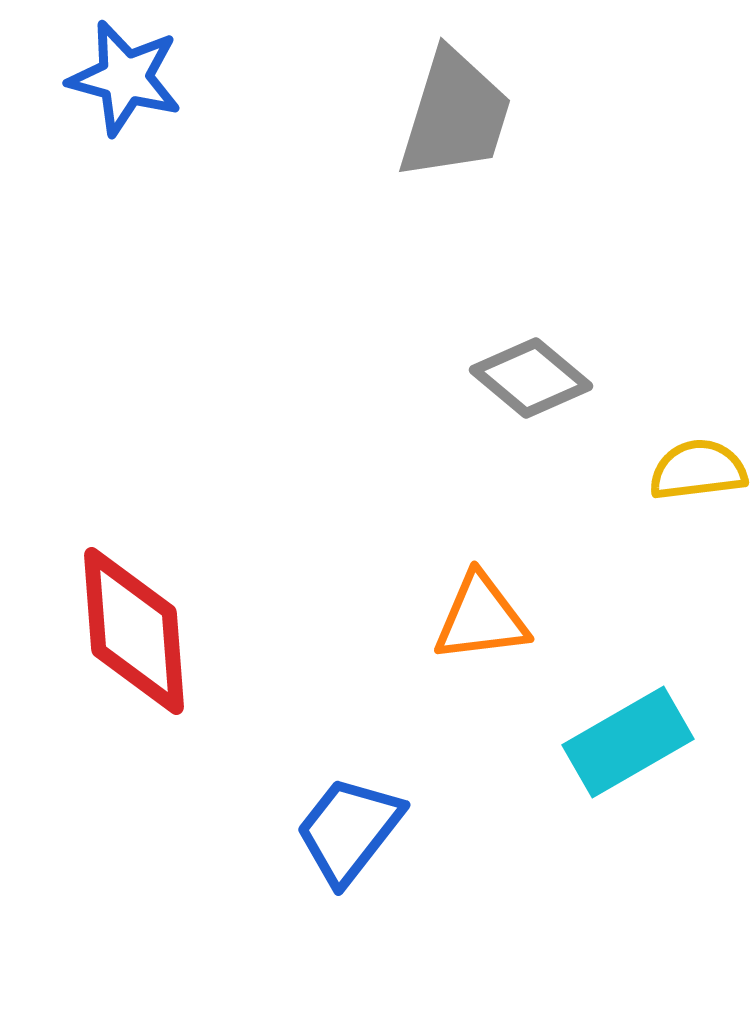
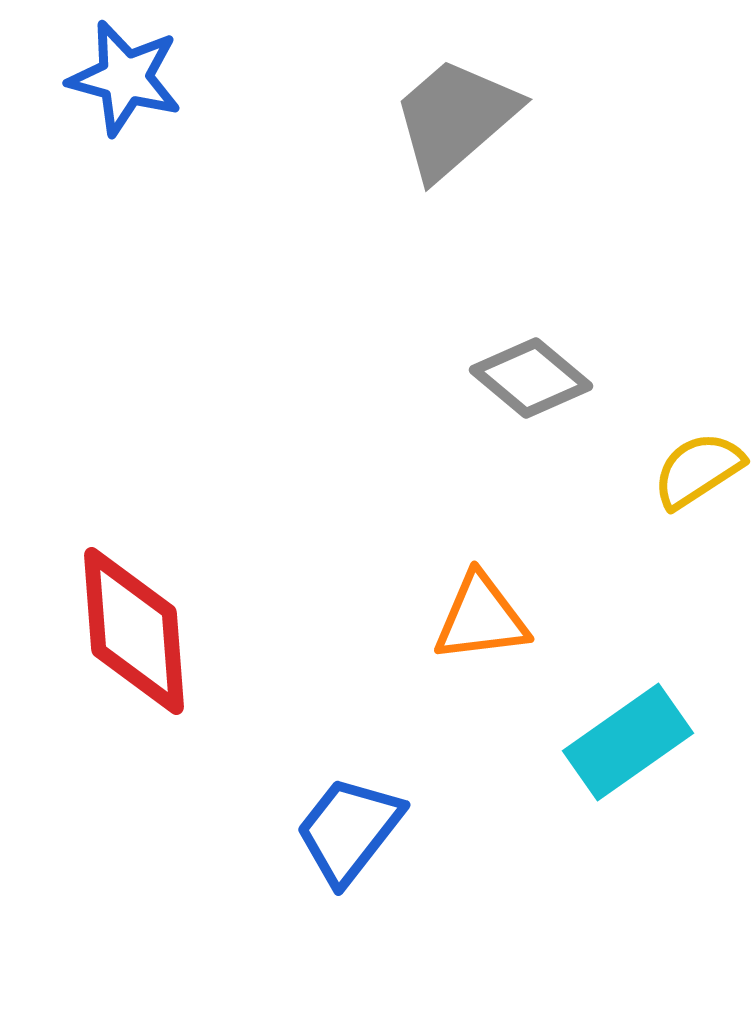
gray trapezoid: moved 3 px down; rotated 148 degrees counterclockwise
yellow semicircle: rotated 26 degrees counterclockwise
cyan rectangle: rotated 5 degrees counterclockwise
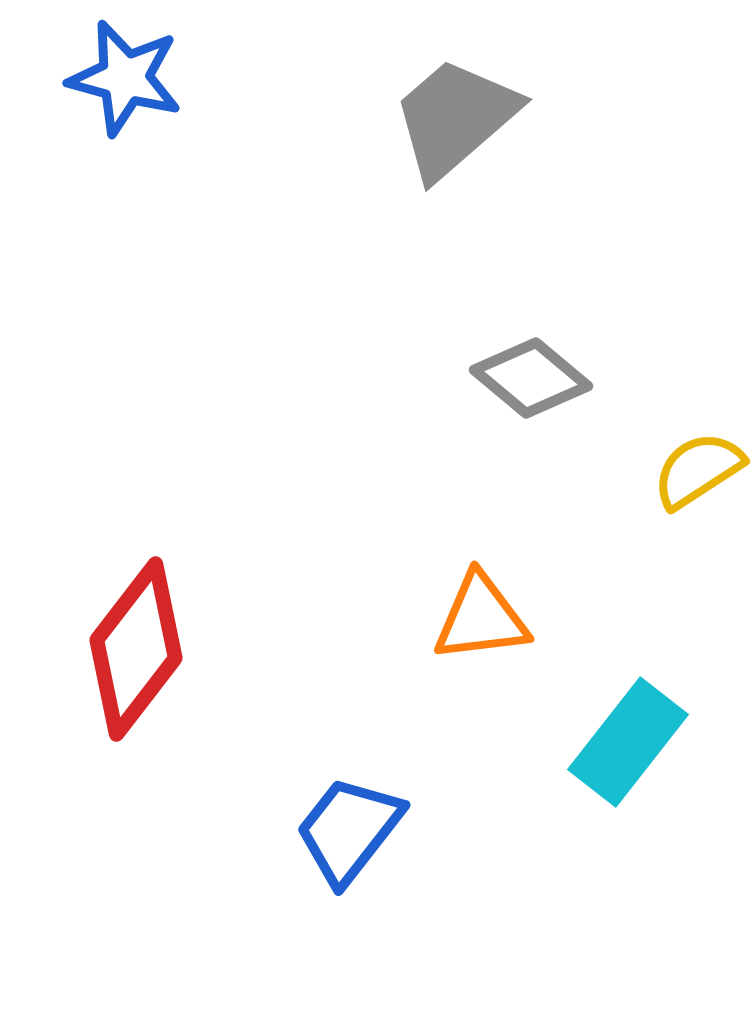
red diamond: moved 2 px right, 18 px down; rotated 42 degrees clockwise
cyan rectangle: rotated 17 degrees counterclockwise
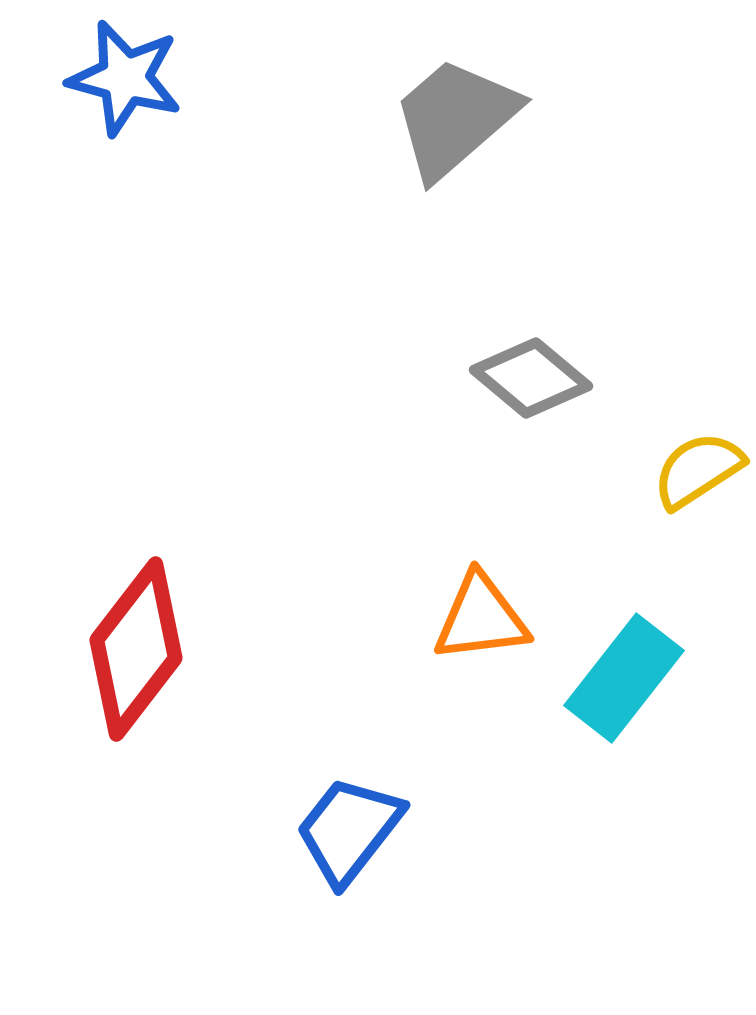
cyan rectangle: moved 4 px left, 64 px up
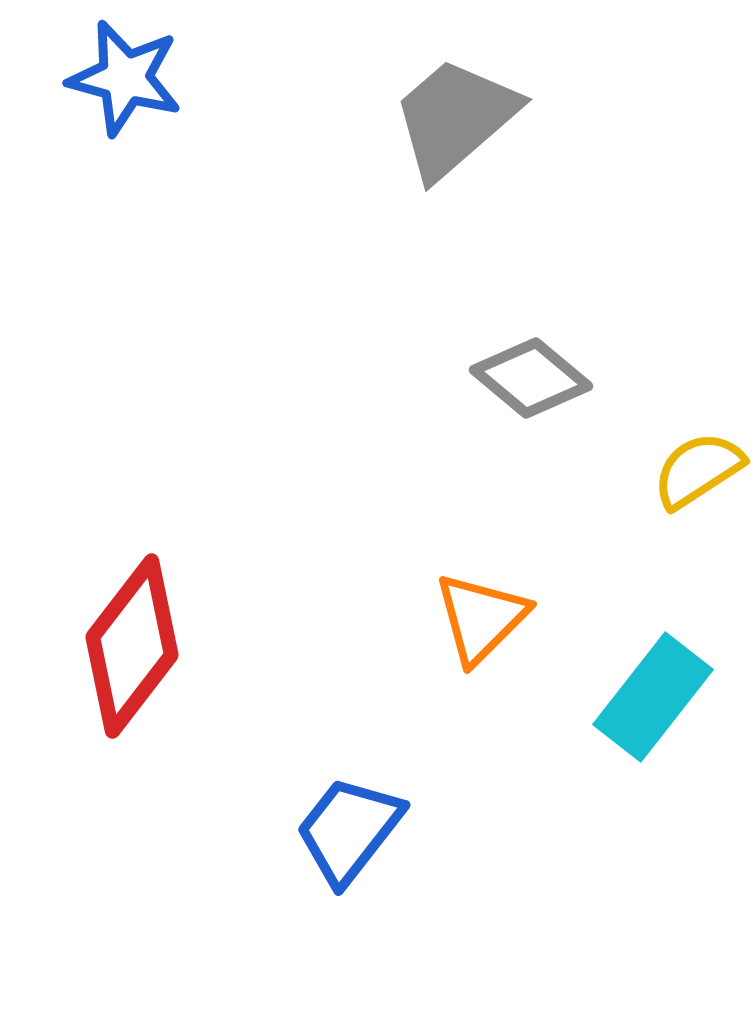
orange triangle: rotated 38 degrees counterclockwise
red diamond: moved 4 px left, 3 px up
cyan rectangle: moved 29 px right, 19 px down
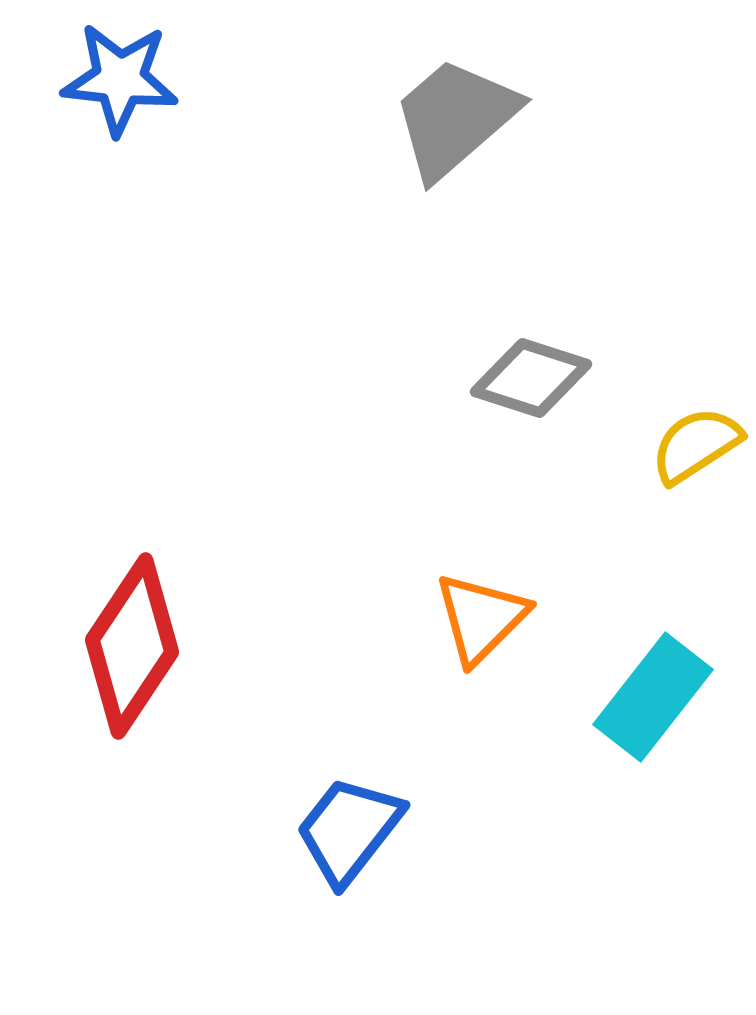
blue star: moved 5 px left, 1 px down; rotated 9 degrees counterclockwise
gray diamond: rotated 22 degrees counterclockwise
yellow semicircle: moved 2 px left, 25 px up
red diamond: rotated 4 degrees counterclockwise
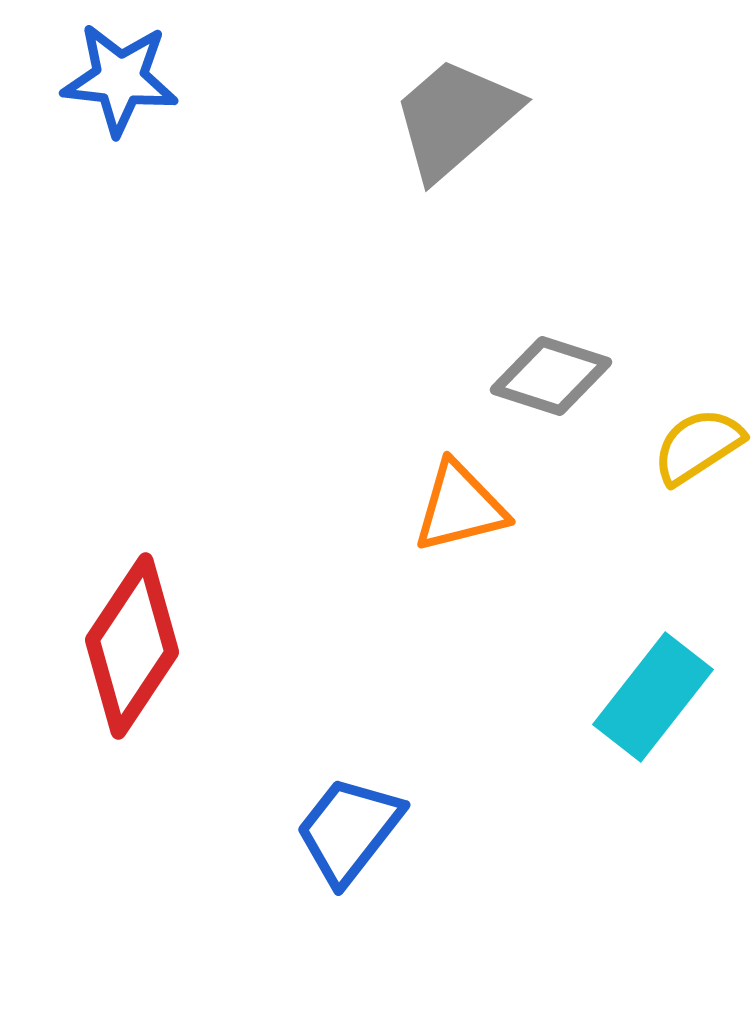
gray diamond: moved 20 px right, 2 px up
yellow semicircle: moved 2 px right, 1 px down
orange triangle: moved 21 px left, 111 px up; rotated 31 degrees clockwise
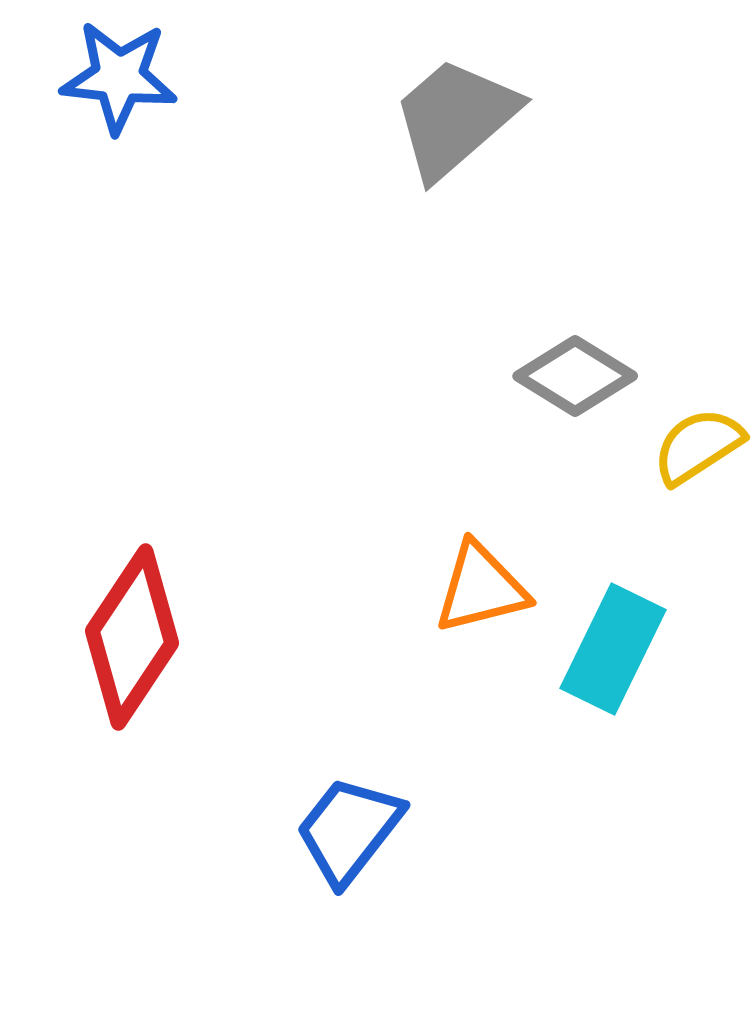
blue star: moved 1 px left, 2 px up
gray diamond: moved 24 px right; rotated 14 degrees clockwise
orange triangle: moved 21 px right, 81 px down
red diamond: moved 9 px up
cyan rectangle: moved 40 px left, 48 px up; rotated 12 degrees counterclockwise
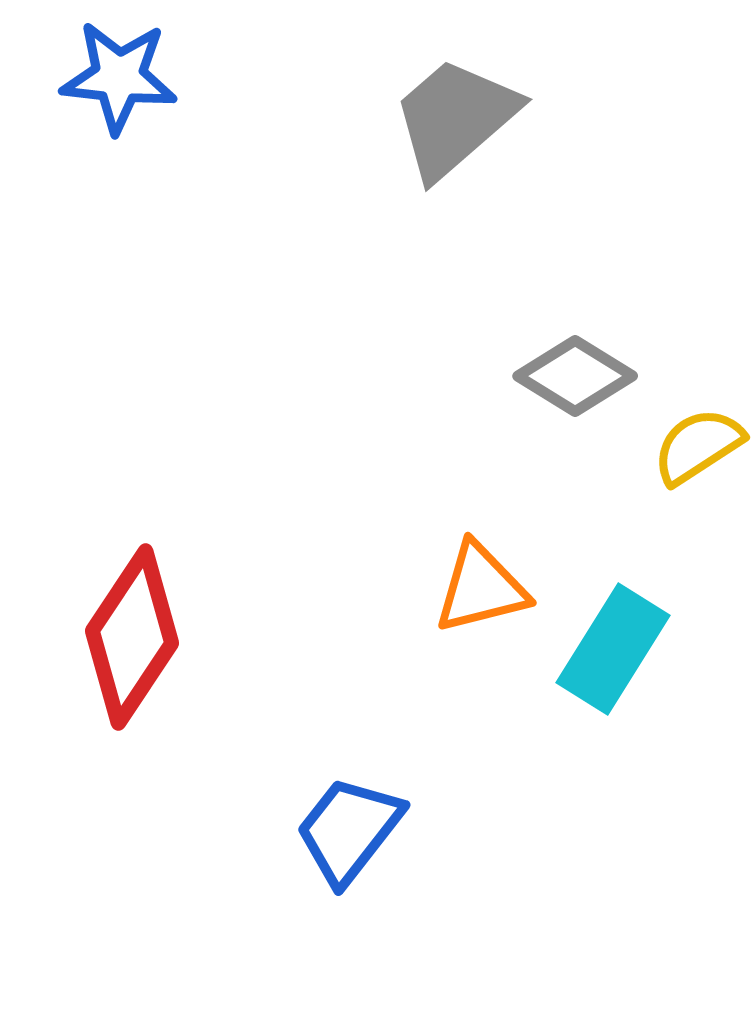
cyan rectangle: rotated 6 degrees clockwise
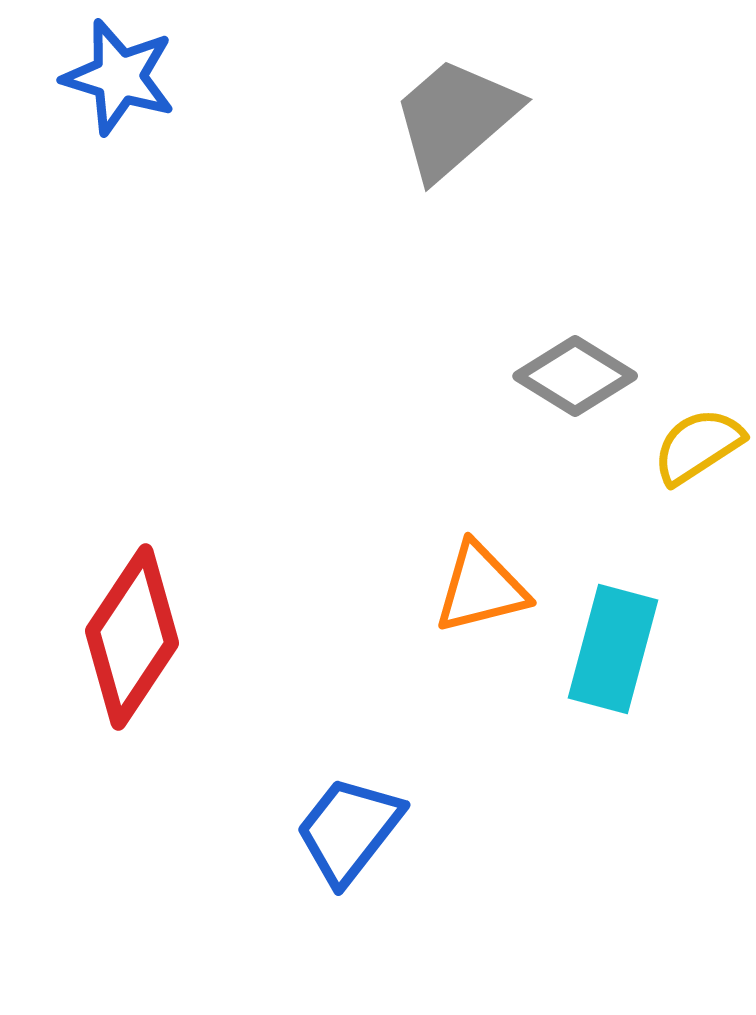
blue star: rotated 11 degrees clockwise
cyan rectangle: rotated 17 degrees counterclockwise
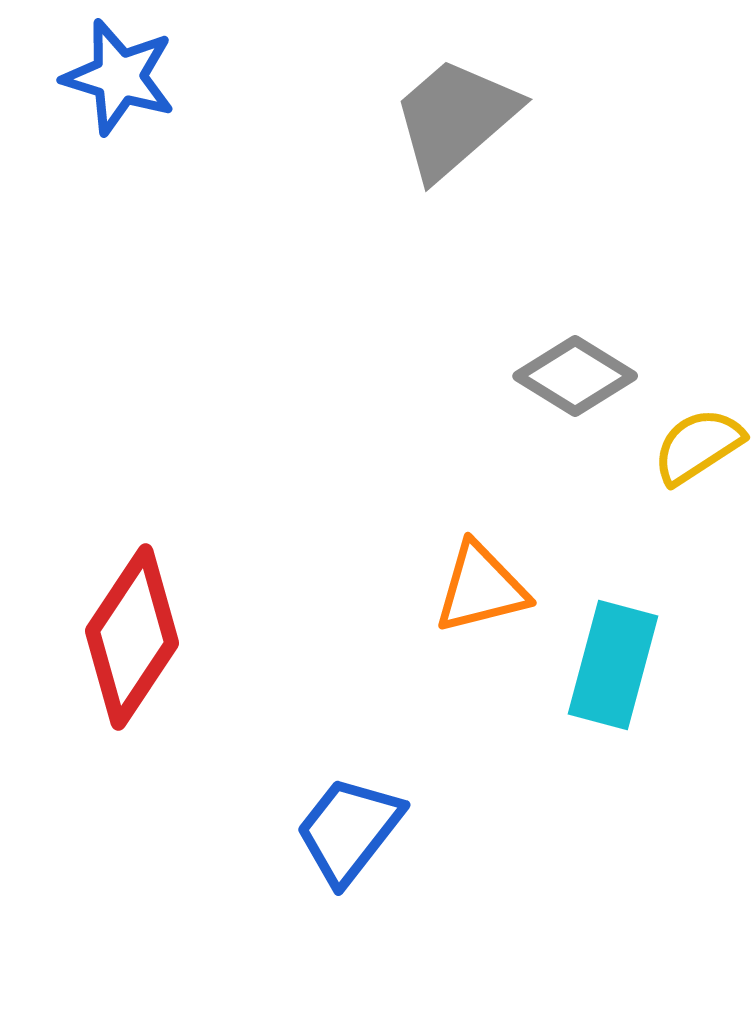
cyan rectangle: moved 16 px down
